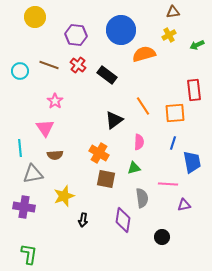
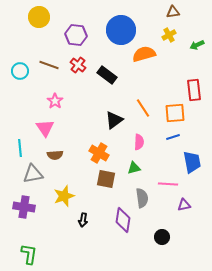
yellow circle: moved 4 px right
orange line: moved 2 px down
blue line: moved 6 px up; rotated 56 degrees clockwise
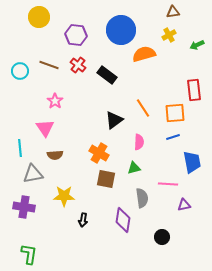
yellow star: rotated 20 degrees clockwise
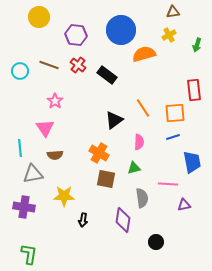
green arrow: rotated 48 degrees counterclockwise
black circle: moved 6 px left, 5 px down
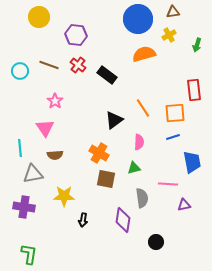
blue circle: moved 17 px right, 11 px up
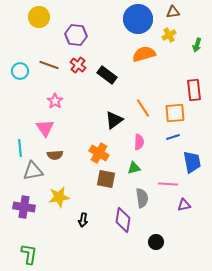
gray triangle: moved 3 px up
yellow star: moved 5 px left, 1 px down; rotated 10 degrees counterclockwise
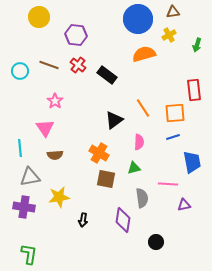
gray triangle: moved 3 px left, 6 px down
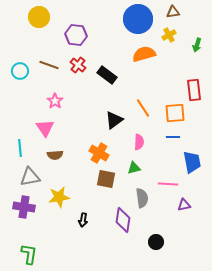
blue line: rotated 16 degrees clockwise
